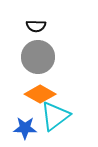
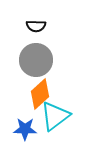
gray circle: moved 2 px left, 3 px down
orange diamond: rotated 72 degrees counterclockwise
blue star: moved 1 px down
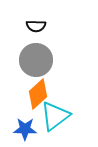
orange diamond: moved 2 px left
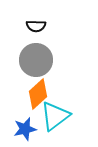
blue star: rotated 15 degrees counterclockwise
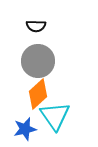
gray circle: moved 2 px right, 1 px down
cyan triangle: rotated 28 degrees counterclockwise
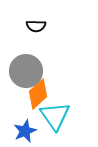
gray circle: moved 12 px left, 10 px down
blue star: moved 2 px down; rotated 10 degrees counterclockwise
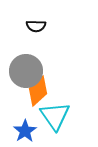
orange diamond: moved 3 px up
blue star: rotated 10 degrees counterclockwise
